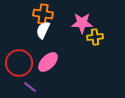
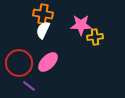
pink star: moved 1 px left, 2 px down
purple line: moved 1 px left, 1 px up
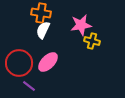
orange cross: moved 2 px left, 1 px up
pink star: rotated 10 degrees counterclockwise
yellow cross: moved 3 px left, 4 px down; rotated 21 degrees clockwise
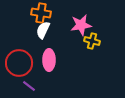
pink ellipse: moved 1 px right, 2 px up; rotated 45 degrees counterclockwise
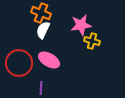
orange cross: rotated 12 degrees clockwise
pink ellipse: rotated 60 degrees counterclockwise
purple line: moved 12 px right, 2 px down; rotated 56 degrees clockwise
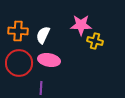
orange cross: moved 23 px left, 18 px down; rotated 18 degrees counterclockwise
pink star: rotated 10 degrees clockwise
white semicircle: moved 5 px down
yellow cross: moved 3 px right
pink ellipse: rotated 20 degrees counterclockwise
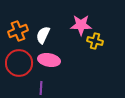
orange cross: rotated 24 degrees counterclockwise
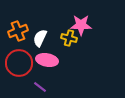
white semicircle: moved 3 px left, 3 px down
yellow cross: moved 26 px left, 3 px up
pink ellipse: moved 2 px left
purple line: moved 1 px left, 1 px up; rotated 56 degrees counterclockwise
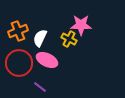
yellow cross: moved 1 px down; rotated 14 degrees clockwise
pink ellipse: rotated 15 degrees clockwise
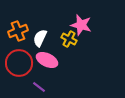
pink star: rotated 15 degrees clockwise
purple line: moved 1 px left
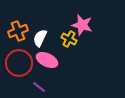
pink star: moved 1 px right
